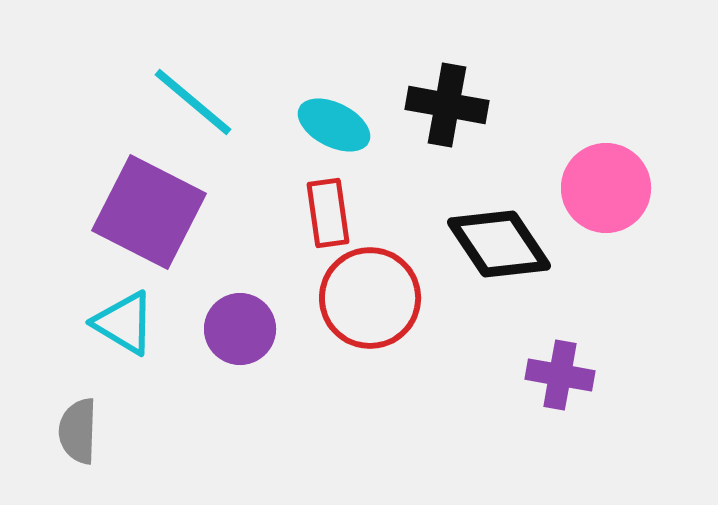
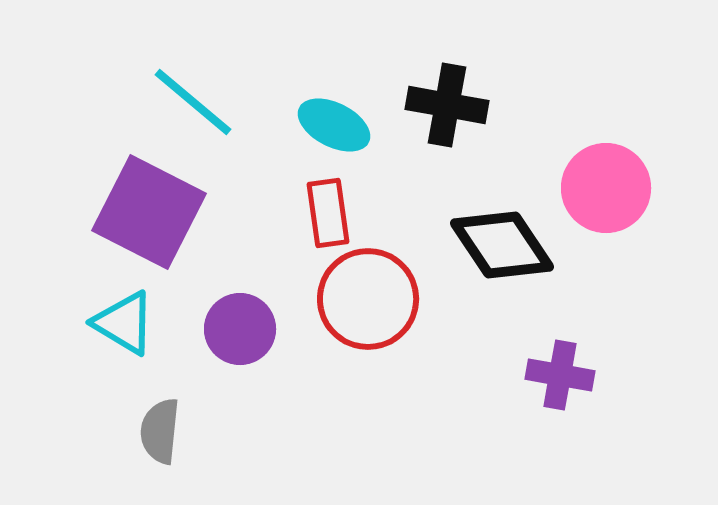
black diamond: moved 3 px right, 1 px down
red circle: moved 2 px left, 1 px down
gray semicircle: moved 82 px right; rotated 4 degrees clockwise
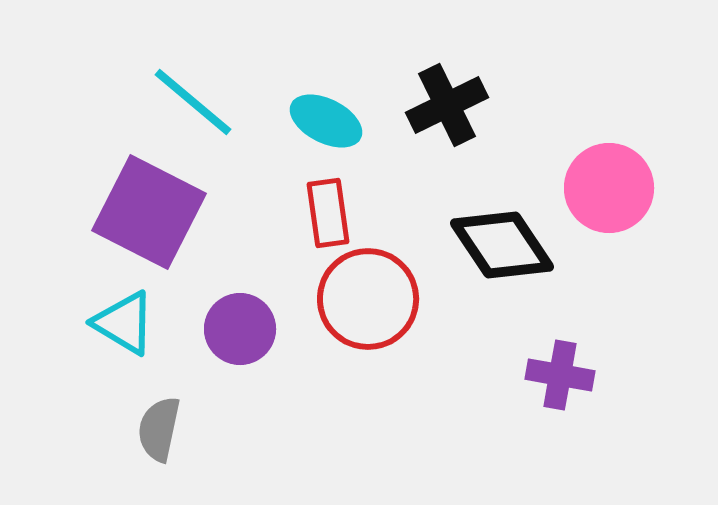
black cross: rotated 36 degrees counterclockwise
cyan ellipse: moved 8 px left, 4 px up
pink circle: moved 3 px right
gray semicircle: moved 1 px left, 2 px up; rotated 6 degrees clockwise
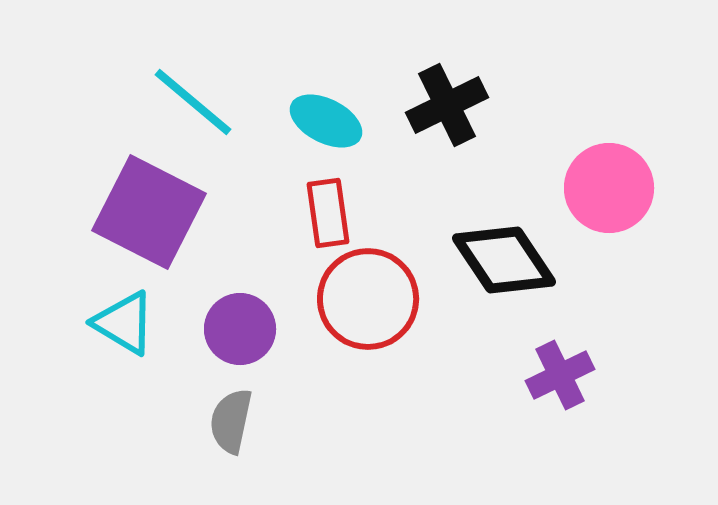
black diamond: moved 2 px right, 15 px down
purple cross: rotated 36 degrees counterclockwise
gray semicircle: moved 72 px right, 8 px up
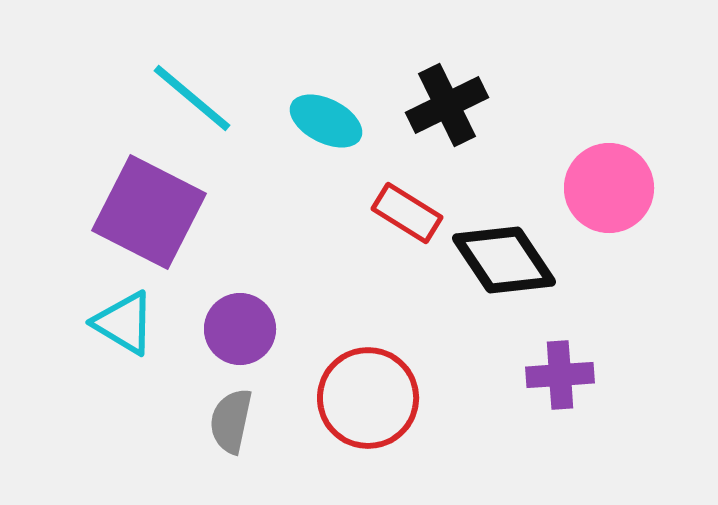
cyan line: moved 1 px left, 4 px up
red rectangle: moved 79 px right; rotated 50 degrees counterclockwise
red circle: moved 99 px down
purple cross: rotated 22 degrees clockwise
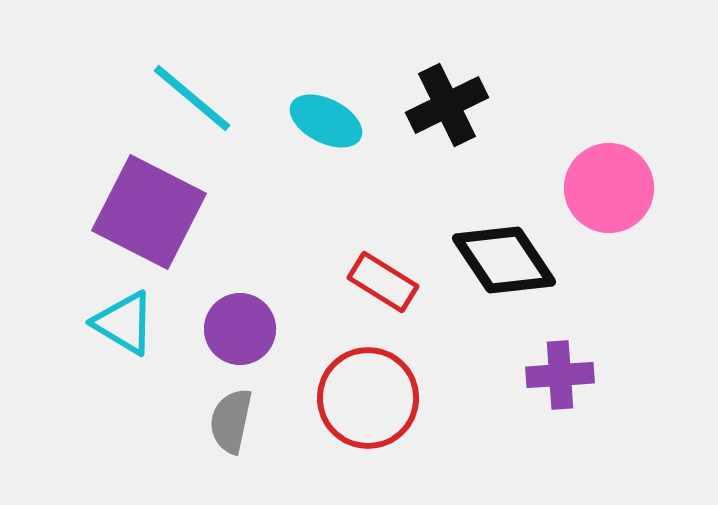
red rectangle: moved 24 px left, 69 px down
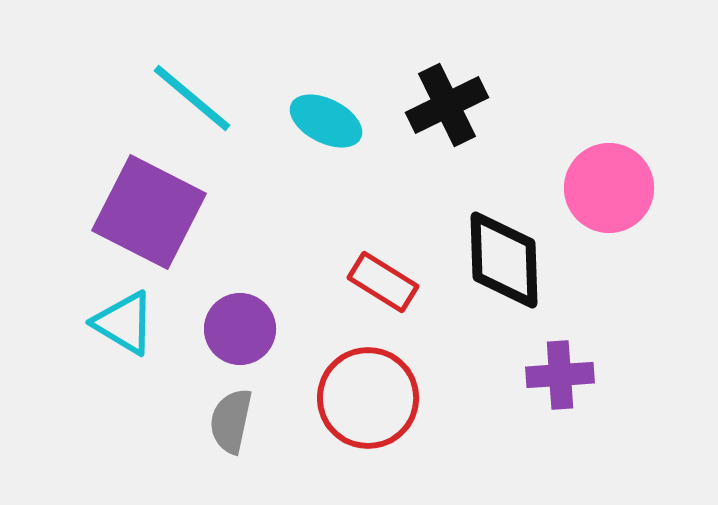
black diamond: rotated 32 degrees clockwise
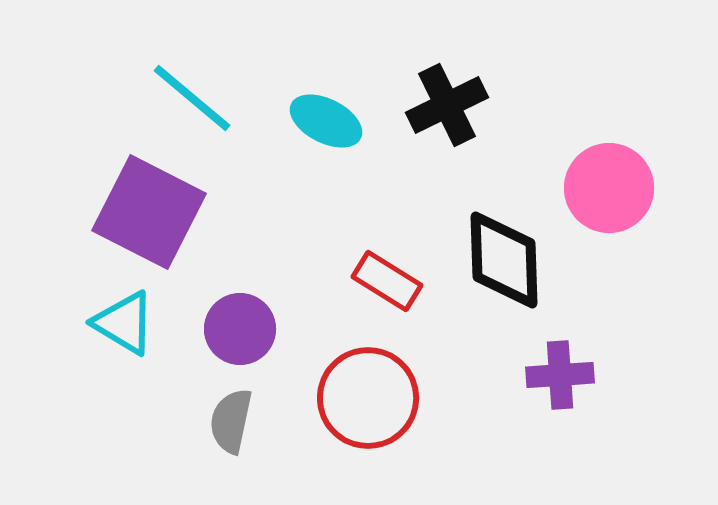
red rectangle: moved 4 px right, 1 px up
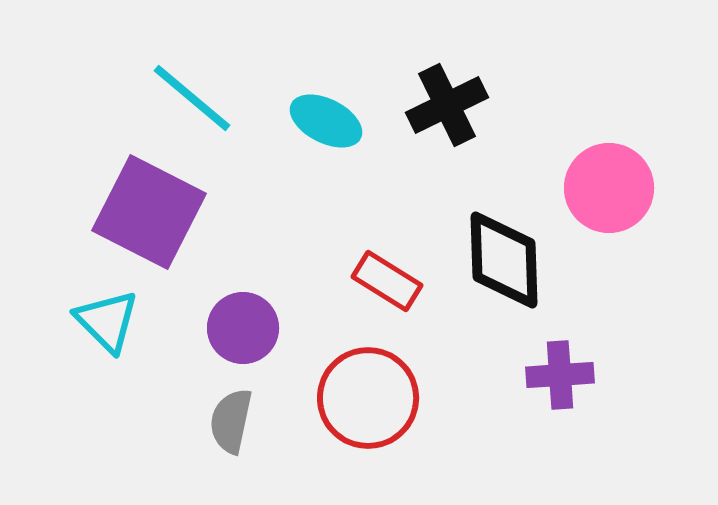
cyan triangle: moved 17 px left, 2 px up; rotated 14 degrees clockwise
purple circle: moved 3 px right, 1 px up
